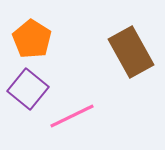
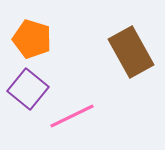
orange pentagon: rotated 15 degrees counterclockwise
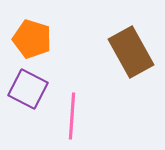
purple square: rotated 12 degrees counterclockwise
pink line: rotated 60 degrees counterclockwise
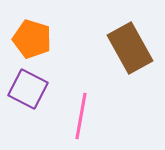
brown rectangle: moved 1 px left, 4 px up
pink line: moved 9 px right; rotated 6 degrees clockwise
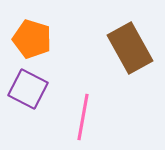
pink line: moved 2 px right, 1 px down
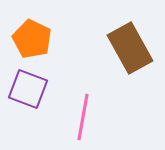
orange pentagon: rotated 9 degrees clockwise
purple square: rotated 6 degrees counterclockwise
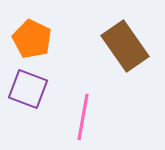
brown rectangle: moved 5 px left, 2 px up; rotated 6 degrees counterclockwise
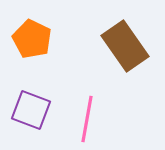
purple square: moved 3 px right, 21 px down
pink line: moved 4 px right, 2 px down
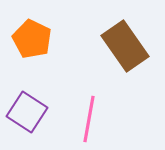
purple square: moved 4 px left, 2 px down; rotated 12 degrees clockwise
pink line: moved 2 px right
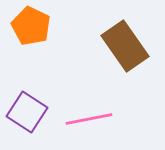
orange pentagon: moved 1 px left, 13 px up
pink line: rotated 69 degrees clockwise
